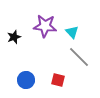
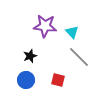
black star: moved 16 px right, 19 px down
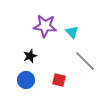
gray line: moved 6 px right, 4 px down
red square: moved 1 px right
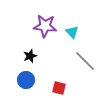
red square: moved 8 px down
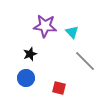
black star: moved 2 px up
blue circle: moved 2 px up
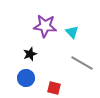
gray line: moved 3 px left, 2 px down; rotated 15 degrees counterclockwise
red square: moved 5 px left
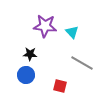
black star: rotated 24 degrees clockwise
blue circle: moved 3 px up
red square: moved 6 px right, 2 px up
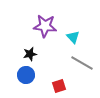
cyan triangle: moved 1 px right, 5 px down
black star: rotated 16 degrees counterclockwise
red square: moved 1 px left; rotated 32 degrees counterclockwise
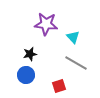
purple star: moved 1 px right, 2 px up
gray line: moved 6 px left
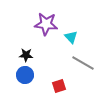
cyan triangle: moved 2 px left
black star: moved 4 px left, 1 px down; rotated 16 degrees clockwise
gray line: moved 7 px right
blue circle: moved 1 px left
